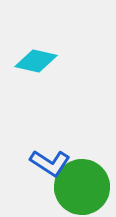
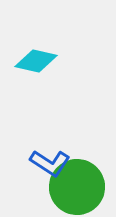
green circle: moved 5 px left
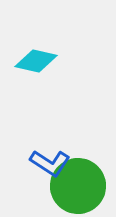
green circle: moved 1 px right, 1 px up
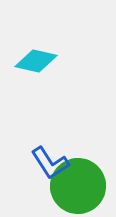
blue L-shape: rotated 24 degrees clockwise
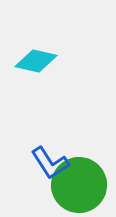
green circle: moved 1 px right, 1 px up
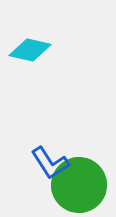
cyan diamond: moved 6 px left, 11 px up
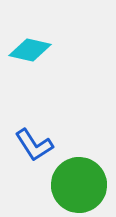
blue L-shape: moved 16 px left, 18 px up
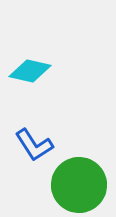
cyan diamond: moved 21 px down
